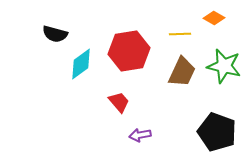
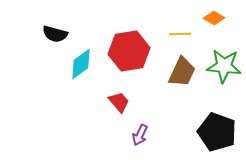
green star: rotated 8 degrees counterclockwise
purple arrow: rotated 55 degrees counterclockwise
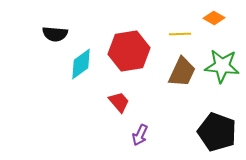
black semicircle: rotated 10 degrees counterclockwise
green star: moved 2 px left
